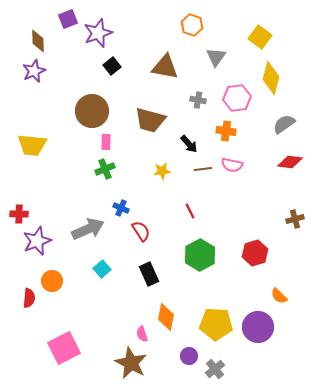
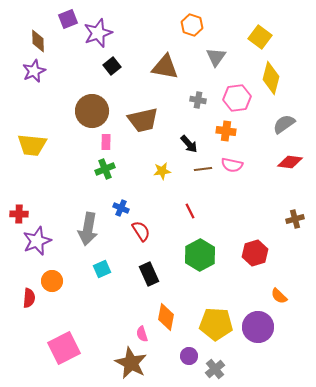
brown trapezoid at (150, 120): moved 7 px left; rotated 28 degrees counterclockwise
gray arrow at (88, 229): rotated 124 degrees clockwise
cyan square at (102, 269): rotated 18 degrees clockwise
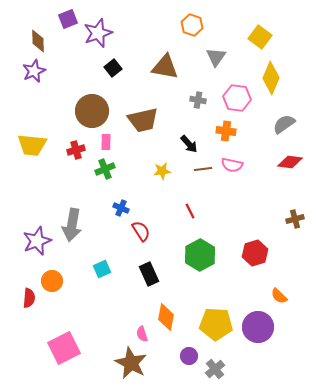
black square at (112, 66): moved 1 px right, 2 px down
yellow diamond at (271, 78): rotated 8 degrees clockwise
pink hexagon at (237, 98): rotated 16 degrees clockwise
red cross at (19, 214): moved 57 px right, 64 px up; rotated 18 degrees counterclockwise
gray arrow at (88, 229): moved 16 px left, 4 px up
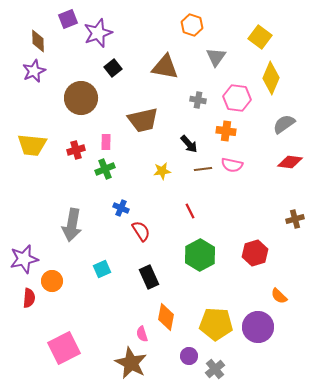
brown circle at (92, 111): moved 11 px left, 13 px up
purple star at (37, 241): moved 13 px left, 18 px down; rotated 8 degrees clockwise
black rectangle at (149, 274): moved 3 px down
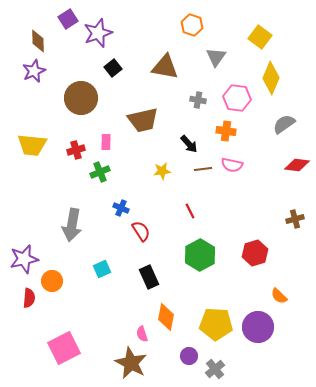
purple square at (68, 19): rotated 12 degrees counterclockwise
red diamond at (290, 162): moved 7 px right, 3 px down
green cross at (105, 169): moved 5 px left, 3 px down
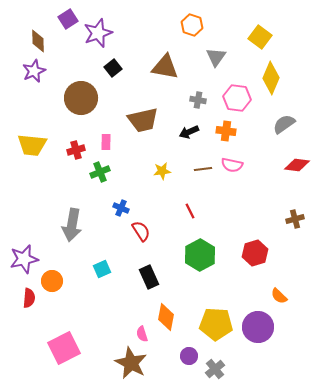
black arrow at (189, 144): moved 12 px up; rotated 108 degrees clockwise
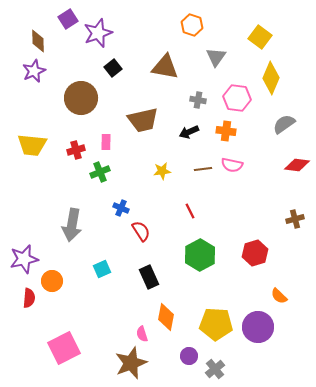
brown star at (131, 363): rotated 24 degrees clockwise
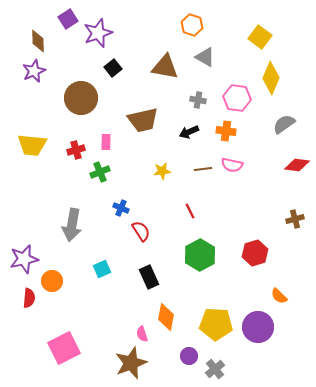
gray triangle at (216, 57): moved 11 px left; rotated 35 degrees counterclockwise
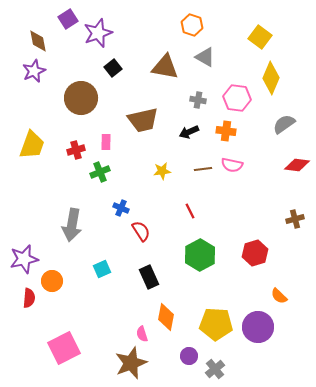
brown diamond at (38, 41): rotated 10 degrees counterclockwise
yellow trapezoid at (32, 145): rotated 76 degrees counterclockwise
